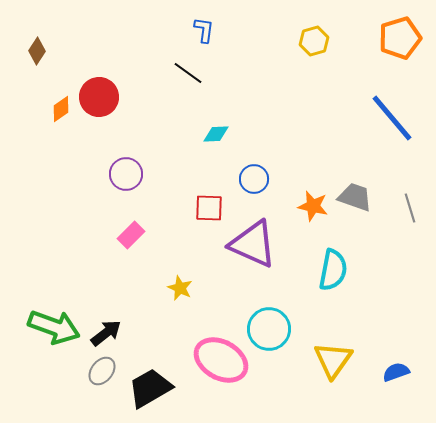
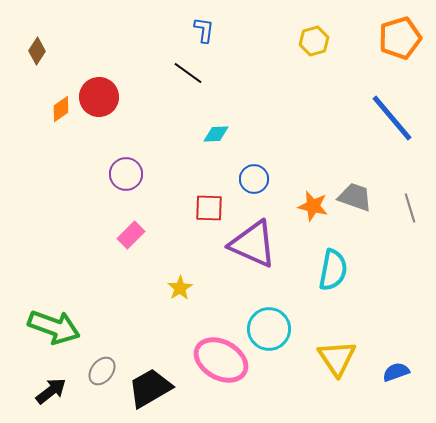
yellow star: rotated 15 degrees clockwise
black arrow: moved 55 px left, 58 px down
yellow triangle: moved 4 px right, 2 px up; rotated 9 degrees counterclockwise
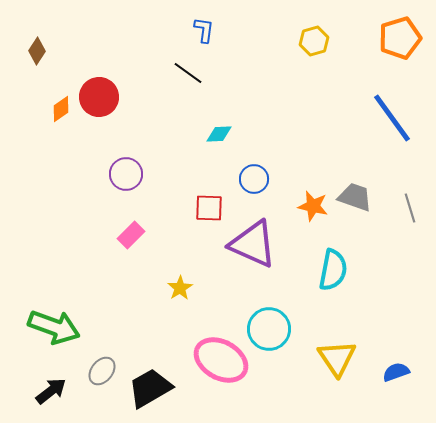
blue line: rotated 4 degrees clockwise
cyan diamond: moved 3 px right
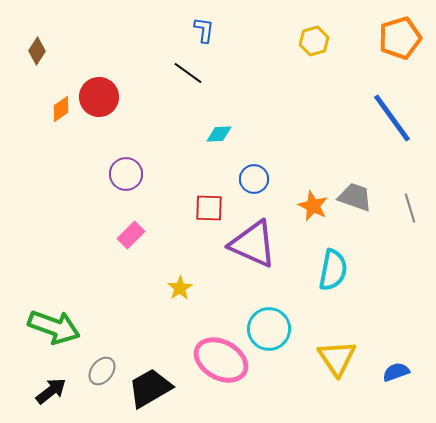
orange star: rotated 12 degrees clockwise
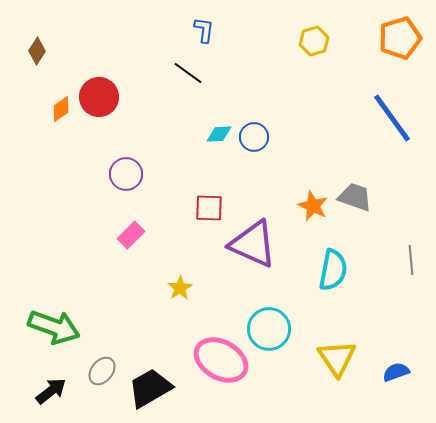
blue circle: moved 42 px up
gray line: moved 1 px right, 52 px down; rotated 12 degrees clockwise
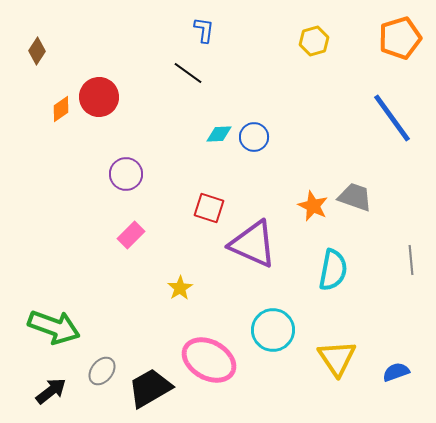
red square: rotated 16 degrees clockwise
cyan circle: moved 4 px right, 1 px down
pink ellipse: moved 12 px left
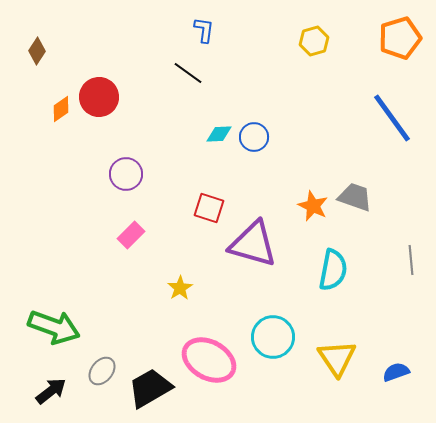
purple triangle: rotated 8 degrees counterclockwise
cyan circle: moved 7 px down
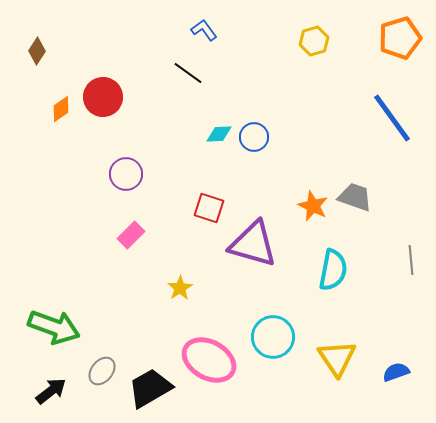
blue L-shape: rotated 44 degrees counterclockwise
red circle: moved 4 px right
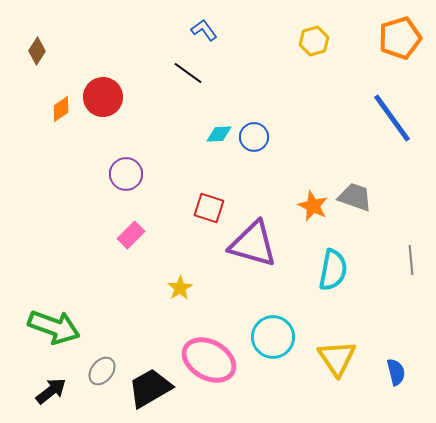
blue semicircle: rotated 96 degrees clockwise
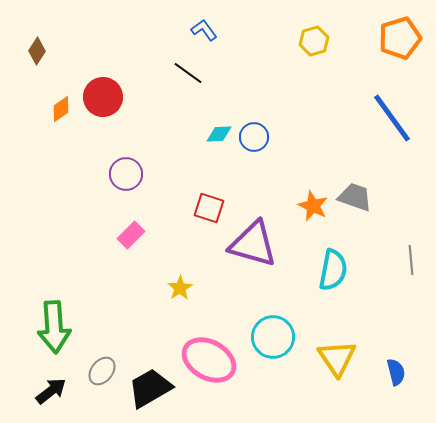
green arrow: rotated 66 degrees clockwise
